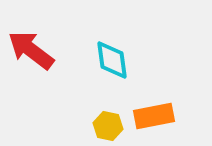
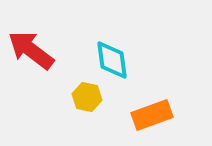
orange rectangle: moved 2 px left, 1 px up; rotated 9 degrees counterclockwise
yellow hexagon: moved 21 px left, 29 px up
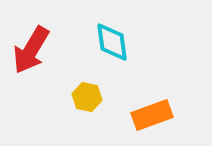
red arrow: rotated 96 degrees counterclockwise
cyan diamond: moved 18 px up
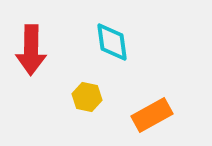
red arrow: rotated 30 degrees counterclockwise
orange rectangle: rotated 9 degrees counterclockwise
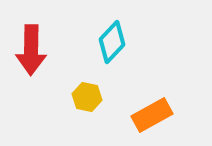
cyan diamond: rotated 51 degrees clockwise
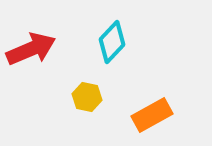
red arrow: moved 1 px up; rotated 114 degrees counterclockwise
